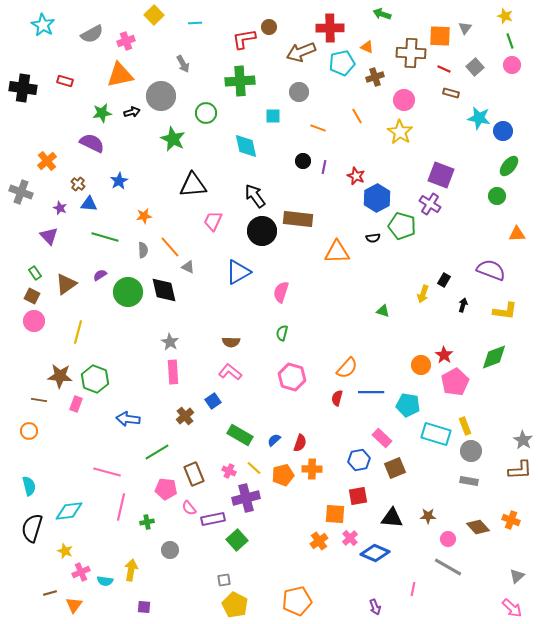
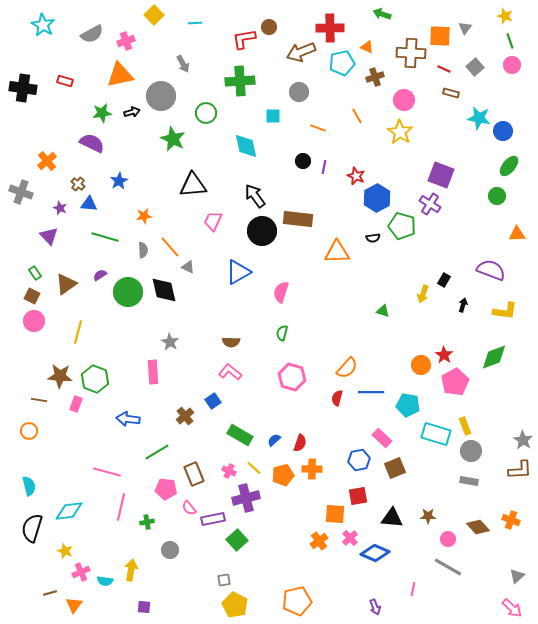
pink rectangle at (173, 372): moved 20 px left
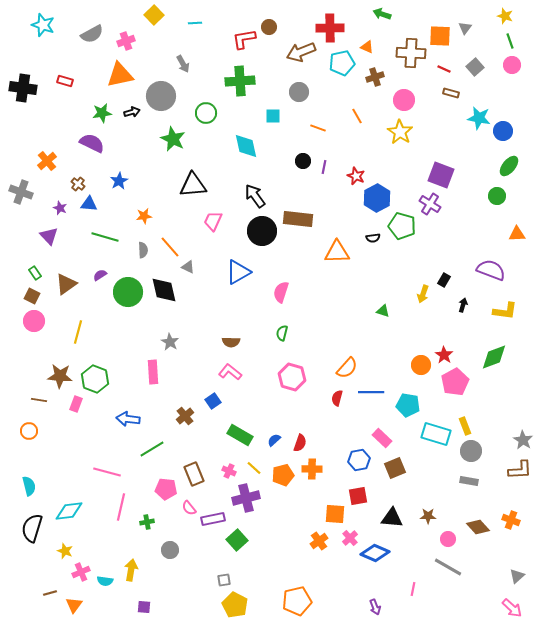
cyan star at (43, 25): rotated 10 degrees counterclockwise
green line at (157, 452): moved 5 px left, 3 px up
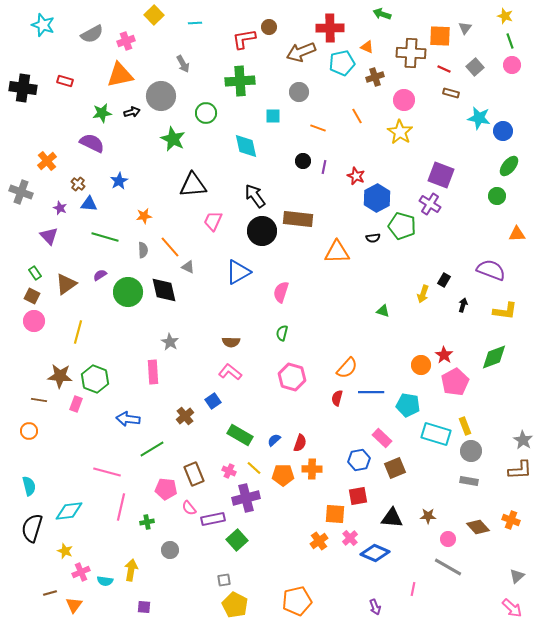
orange pentagon at (283, 475): rotated 15 degrees clockwise
